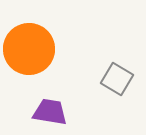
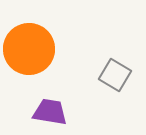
gray square: moved 2 px left, 4 px up
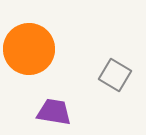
purple trapezoid: moved 4 px right
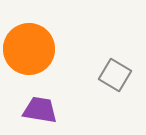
purple trapezoid: moved 14 px left, 2 px up
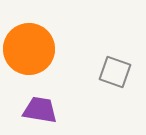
gray square: moved 3 px up; rotated 12 degrees counterclockwise
